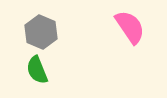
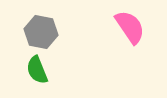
gray hexagon: rotated 12 degrees counterclockwise
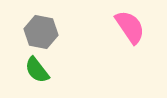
green semicircle: rotated 16 degrees counterclockwise
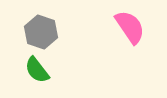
gray hexagon: rotated 8 degrees clockwise
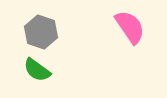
green semicircle: rotated 16 degrees counterclockwise
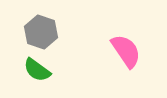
pink semicircle: moved 4 px left, 24 px down
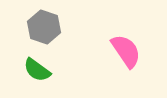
gray hexagon: moved 3 px right, 5 px up
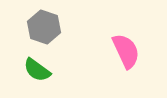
pink semicircle: rotated 9 degrees clockwise
